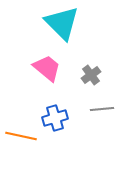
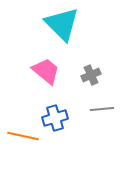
cyan triangle: moved 1 px down
pink trapezoid: moved 1 px left, 3 px down
gray cross: rotated 12 degrees clockwise
orange line: moved 2 px right
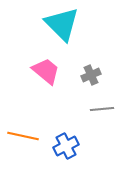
blue cross: moved 11 px right, 28 px down; rotated 10 degrees counterclockwise
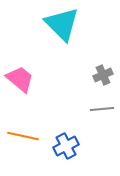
pink trapezoid: moved 26 px left, 8 px down
gray cross: moved 12 px right
